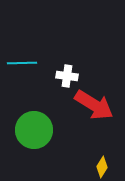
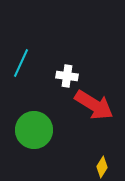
cyan line: moved 1 px left; rotated 64 degrees counterclockwise
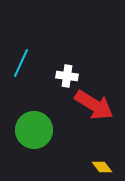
yellow diamond: rotated 70 degrees counterclockwise
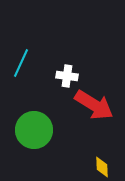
yellow diamond: rotated 35 degrees clockwise
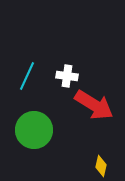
cyan line: moved 6 px right, 13 px down
yellow diamond: moved 1 px left, 1 px up; rotated 15 degrees clockwise
